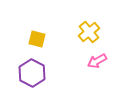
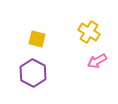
yellow cross: rotated 20 degrees counterclockwise
purple hexagon: moved 1 px right
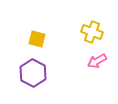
yellow cross: moved 3 px right; rotated 10 degrees counterclockwise
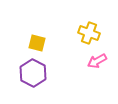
yellow cross: moved 3 px left, 1 px down
yellow square: moved 4 px down
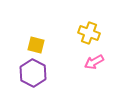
yellow square: moved 1 px left, 2 px down
pink arrow: moved 3 px left, 1 px down
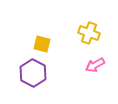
yellow square: moved 6 px right, 1 px up
pink arrow: moved 1 px right, 3 px down
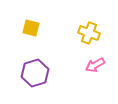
yellow square: moved 11 px left, 16 px up
purple hexagon: moved 2 px right; rotated 16 degrees clockwise
